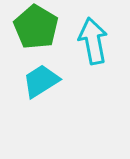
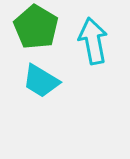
cyan trapezoid: rotated 117 degrees counterclockwise
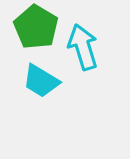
cyan arrow: moved 10 px left, 6 px down; rotated 6 degrees counterclockwise
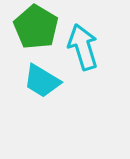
cyan trapezoid: moved 1 px right
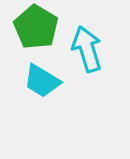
cyan arrow: moved 4 px right, 2 px down
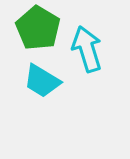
green pentagon: moved 2 px right, 1 px down
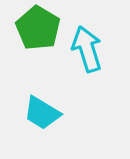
cyan trapezoid: moved 32 px down
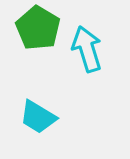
cyan trapezoid: moved 4 px left, 4 px down
